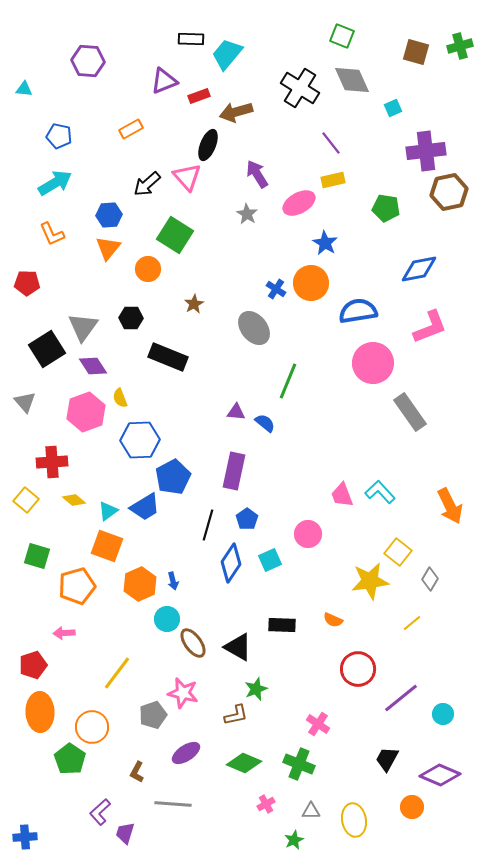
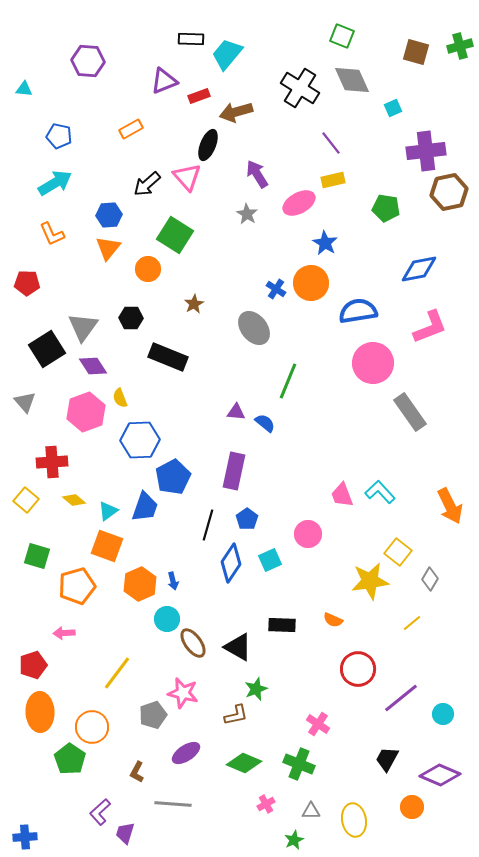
blue trapezoid at (145, 507): rotated 40 degrees counterclockwise
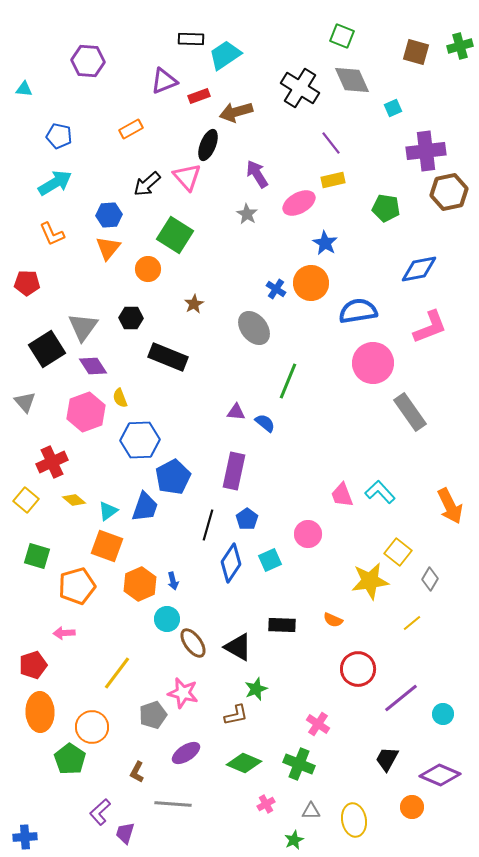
cyan trapezoid at (227, 54): moved 2 px left, 1 px down; rotated 16 degrees clockwise
red cross at (52, 462): rotated 20 degrees counterclockwise
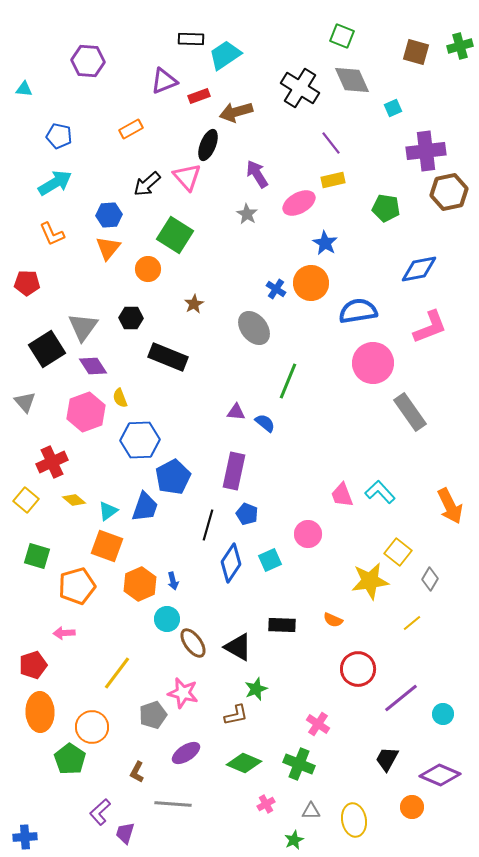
blue pentagon at (247, 519): moved 5 px up; rotated 15 degrees counterclockwise
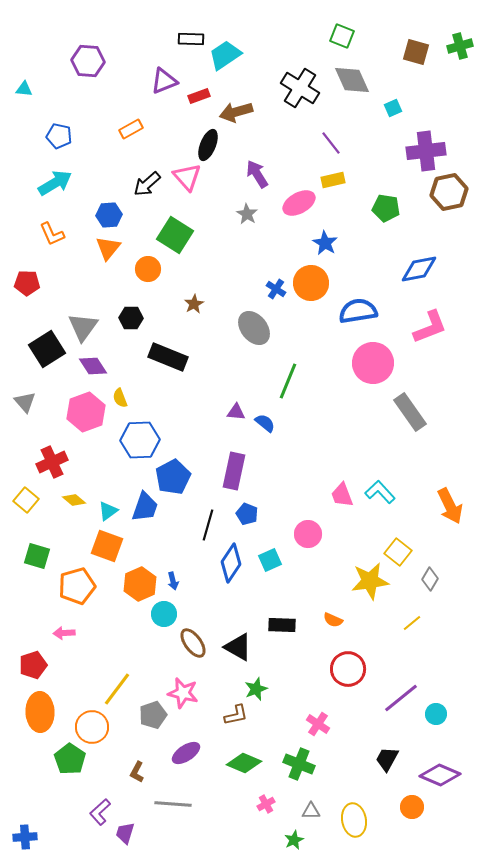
cyan circle at (167, 619): moved 3 px left, 5 px up
red circle at (358, 669): moved 10 px left
yellow line at (117, 673): moved 16 px down
cyan circle at (443, 714): moved 7 px left
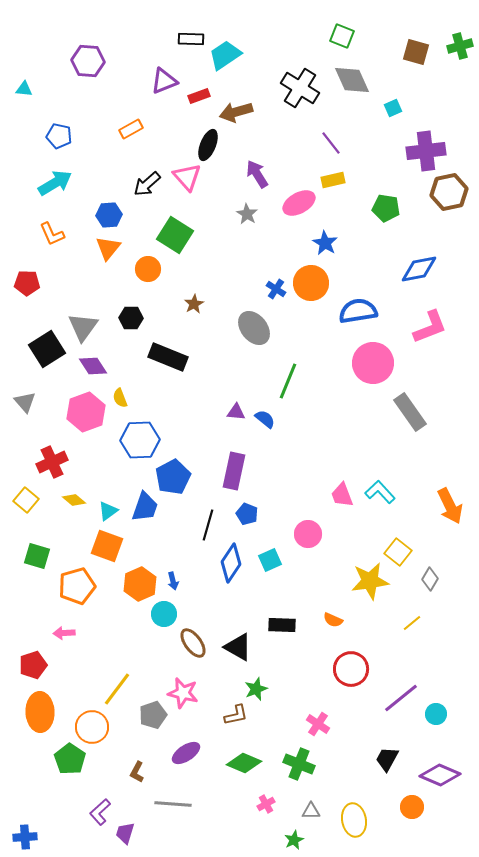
blue semicircle at (265, 423): moved 4 px up
red circle at (348, 669): moved 3 px right
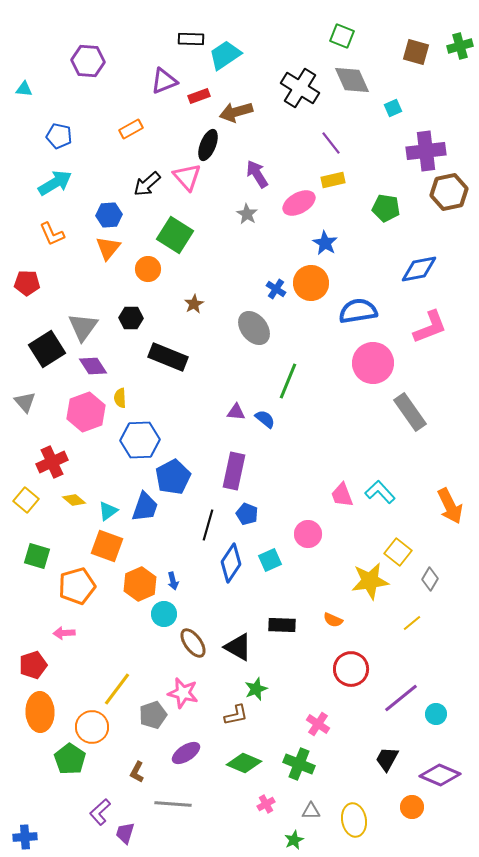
yellow semicircle at (120, 398): rotated 18 degrees clockwise
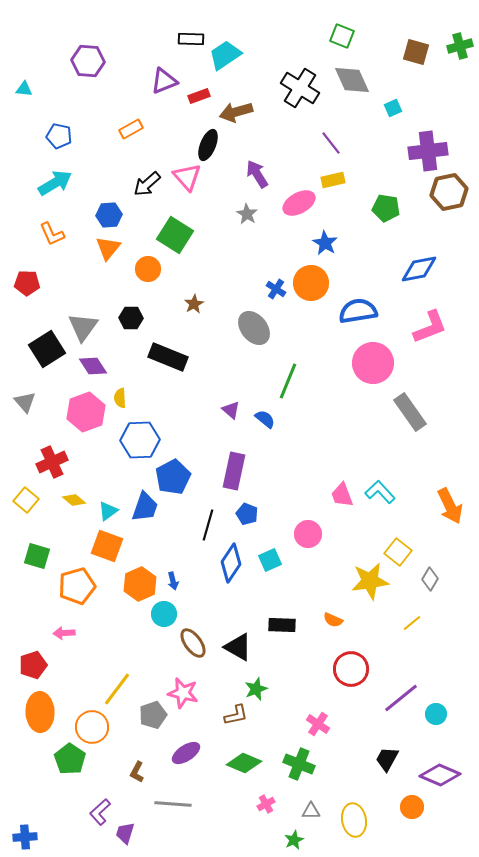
purple cross at (426, 151): moved 2 px right
purple triangle at (236, 412): moved 5 px left, 2 px up; rotated 36 degrees clockwise
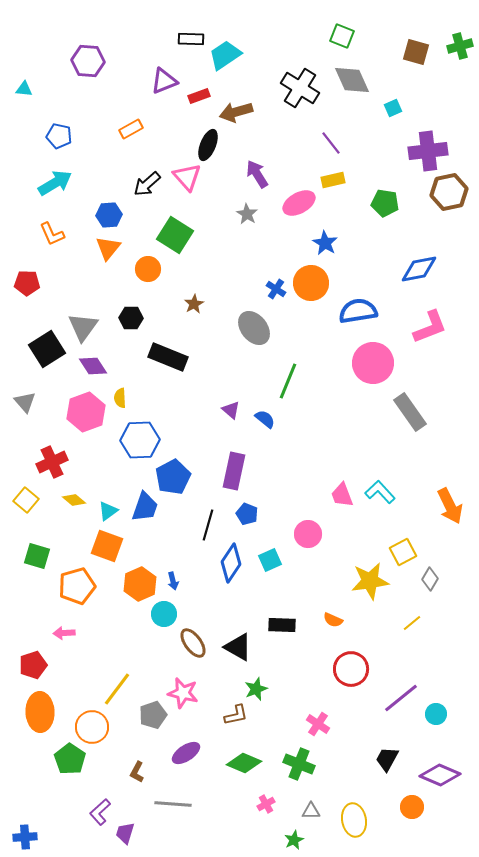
green pentagon at (386, 208): moved 1 px left, 5 px up
yellow square at (398, 552): moved 5 px right; rotated 24 degrees clockwise
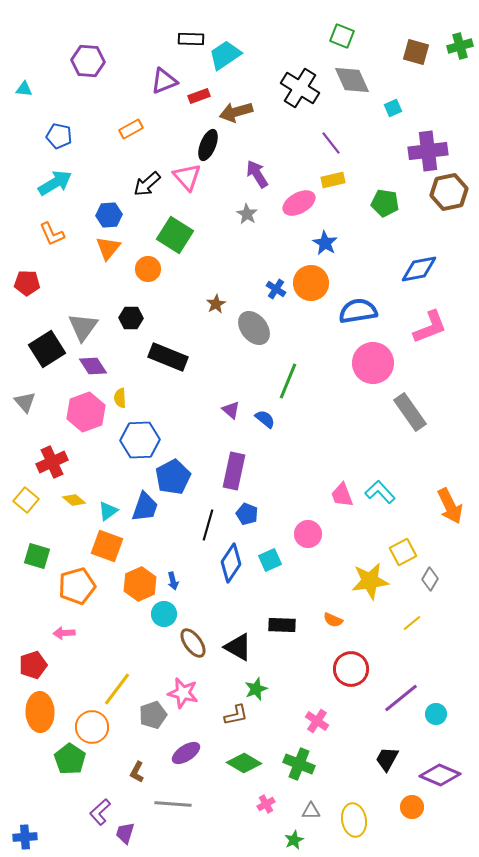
brown star at (194, 304): moved 22 px right
pink cross at (318, 724): moved 1 px left, 3 px up
green diamond at (244, 763): rotated 8 degrees clockwise
